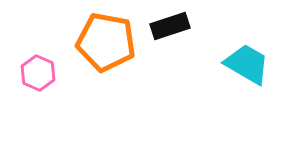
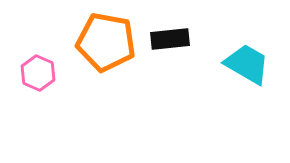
black rectangle: moved 13 px down; rotated 12 degrees clockwise
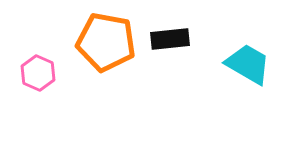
cyan trapezoid: moved 1 px right
